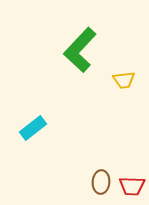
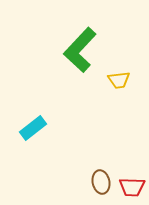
yellow trapezoid: moved 5 px left
brown ellipse: rotated 15 degrees counterclockwise
red trapezoid: moved 1 px down
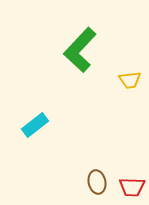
yellow trapezoid: moved 11 px right
cyan rectangle: moved 2 px right, 3 px up
brown ellipse: moved 4 px left
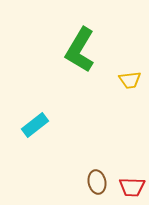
green L-shape: rotated 12 degrees counterclockwise
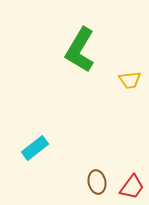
cyan rectangle: moved 23 px down
red trapezoid: rotated 56 degrees counterclockwise
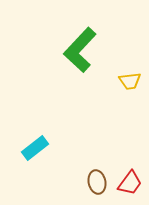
green L-shape: rotated 12 degrees clockwise
yellow trapezoid: moved 1 px down
red trapezoid: moved 2 px left, 4 px up
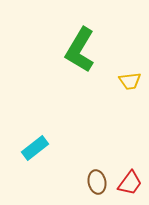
green L-shape: rotated 12 degrees counterclockwise
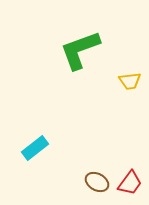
green L-shape: rotated 39 degrees clockwise
brown ellipse: rotated 50 degrees counterclockwise
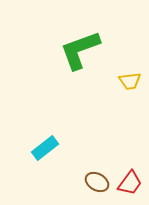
cyan rectangle: moved 10 px right
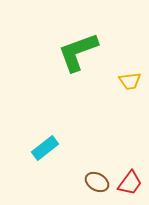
green L-shape: moved 2 px left, 2 px down
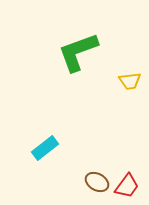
red trapezoid: moved 3 px left, 3 px down
